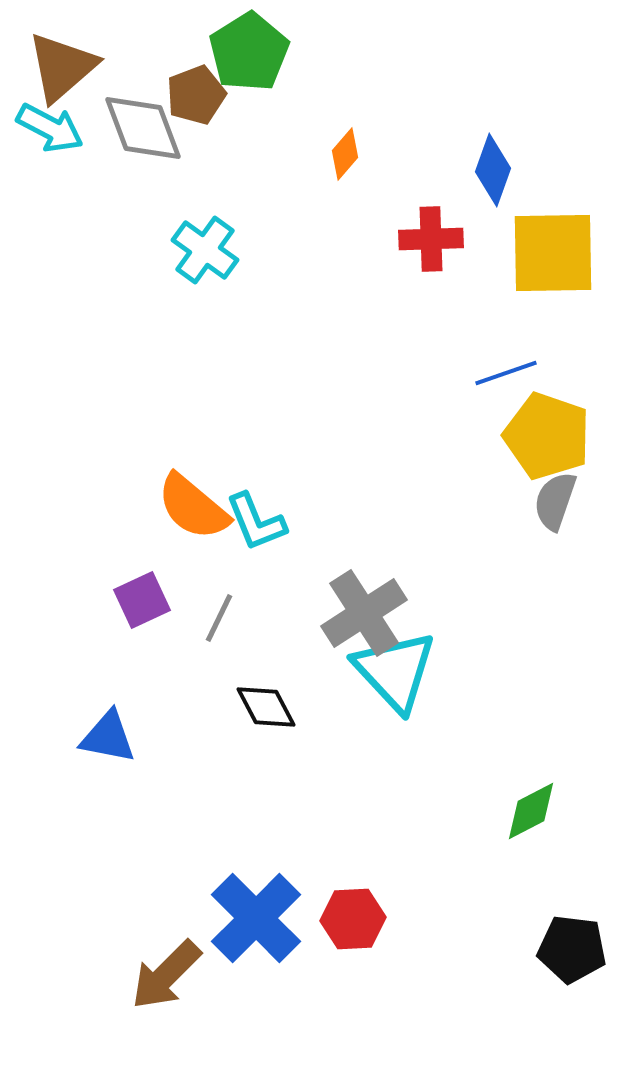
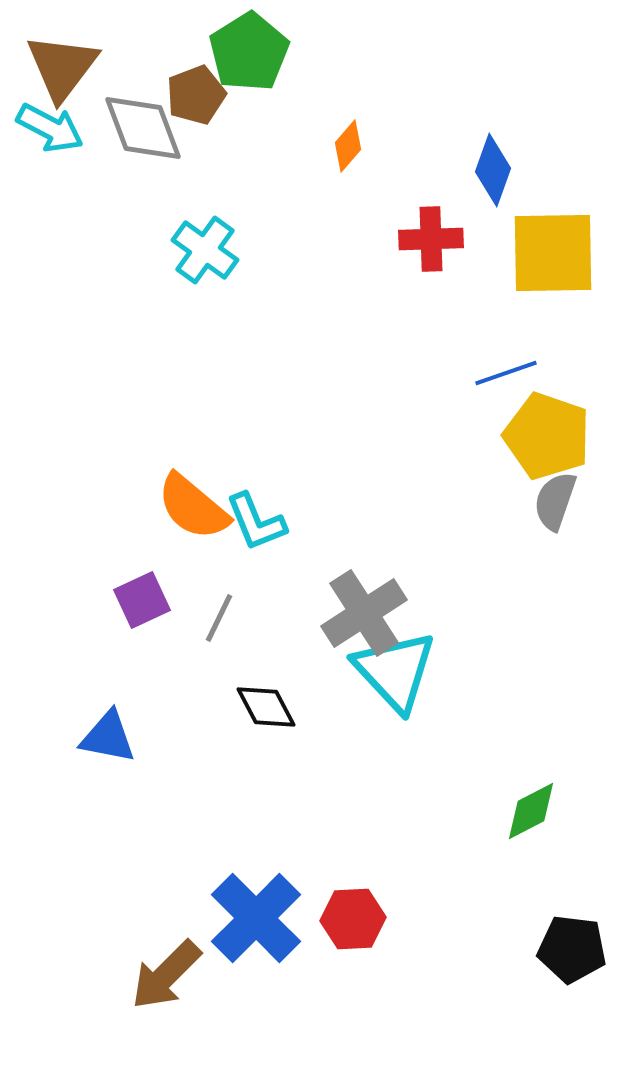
brown triangle: rotated 12 degrees counterclockwise
orange diamond: moved 3 px right, 8 px up
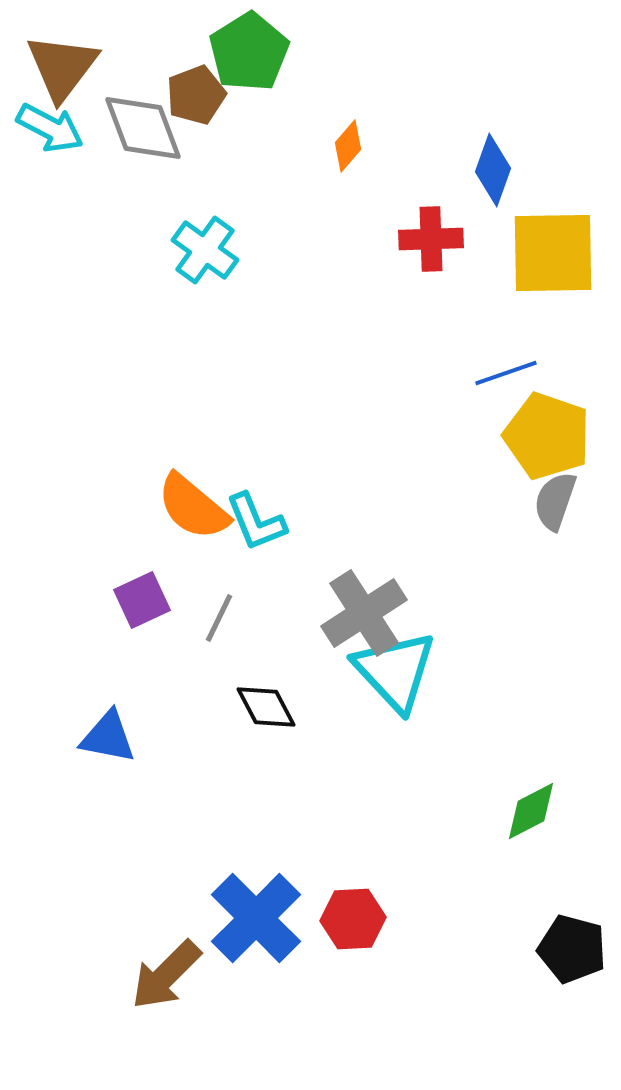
black pentagon: rotated 8 degrees clockwise
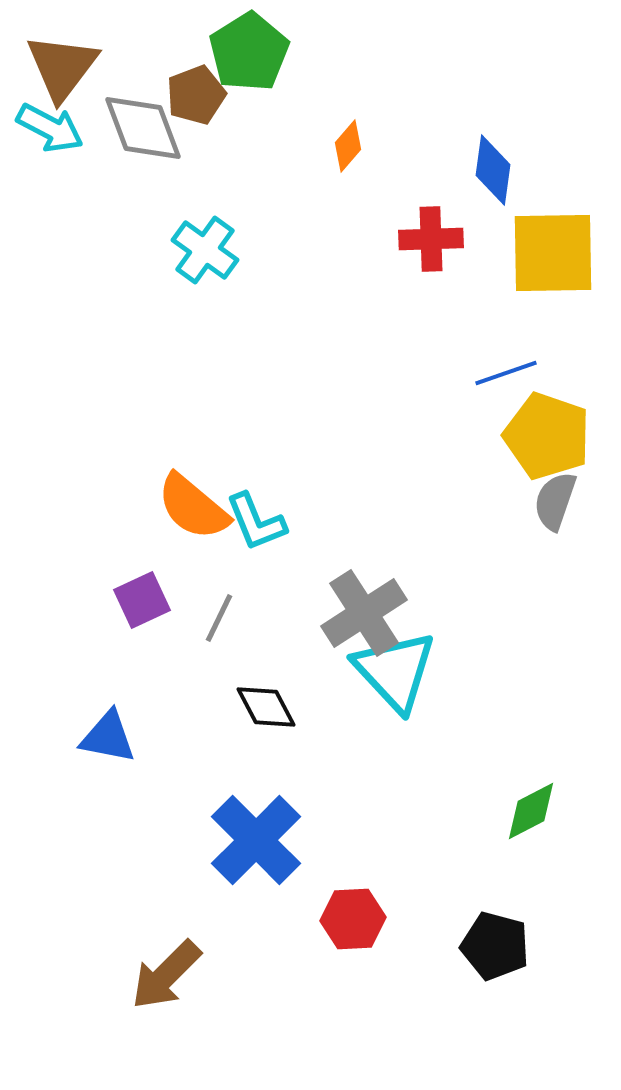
blue diamond: rotated 12 degrees counterclockwise
blue cross: moved 78 px up
black pentagon: moved 77 px left, 3 px up
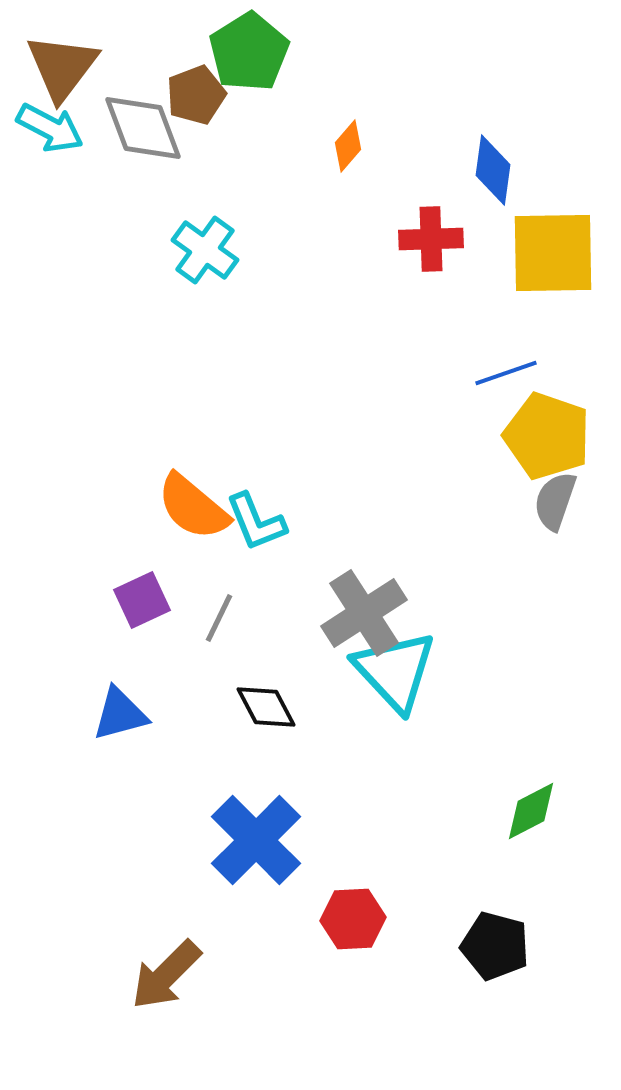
blue triangle: moved 12 px right, 23 px up; rotated 26 degrees counterclockwise
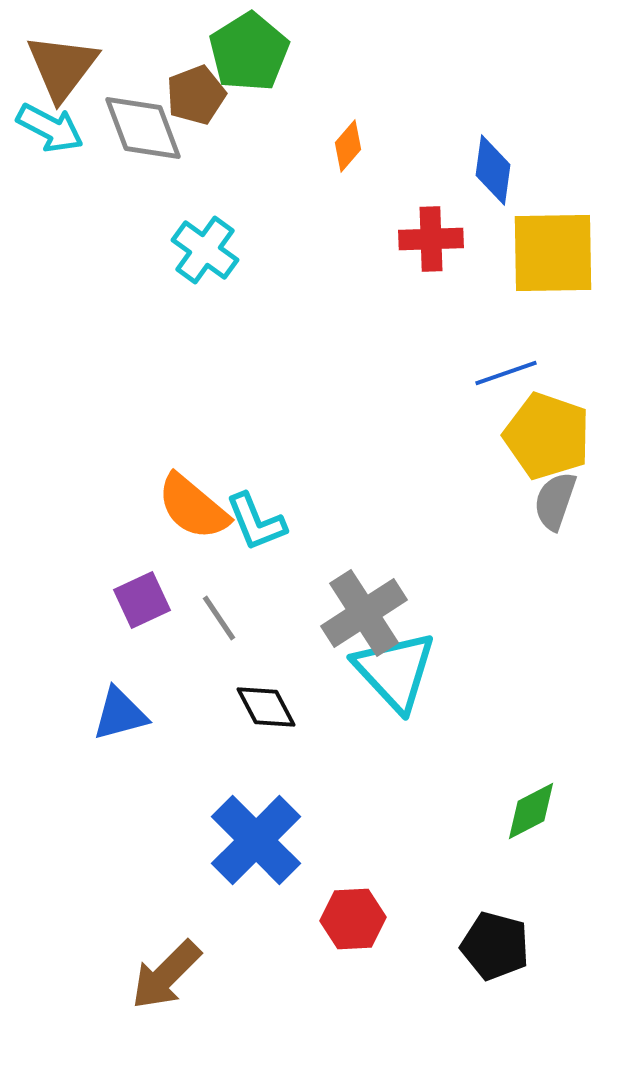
gray line: rotated 60 degrees counterclockwise
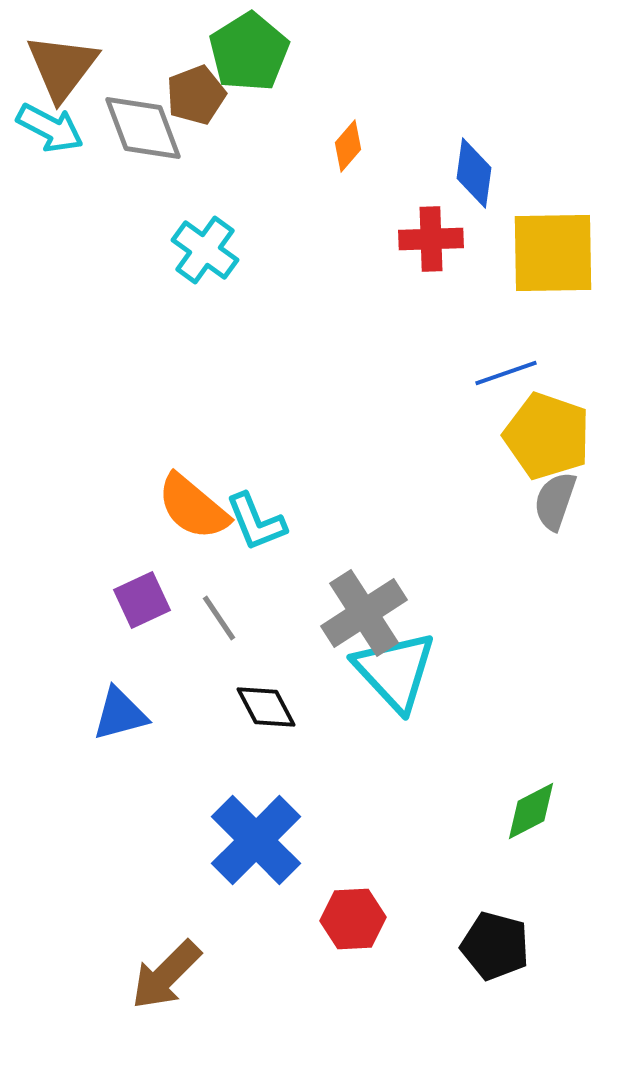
blue diamond: moved 19 px left, 3 px down
